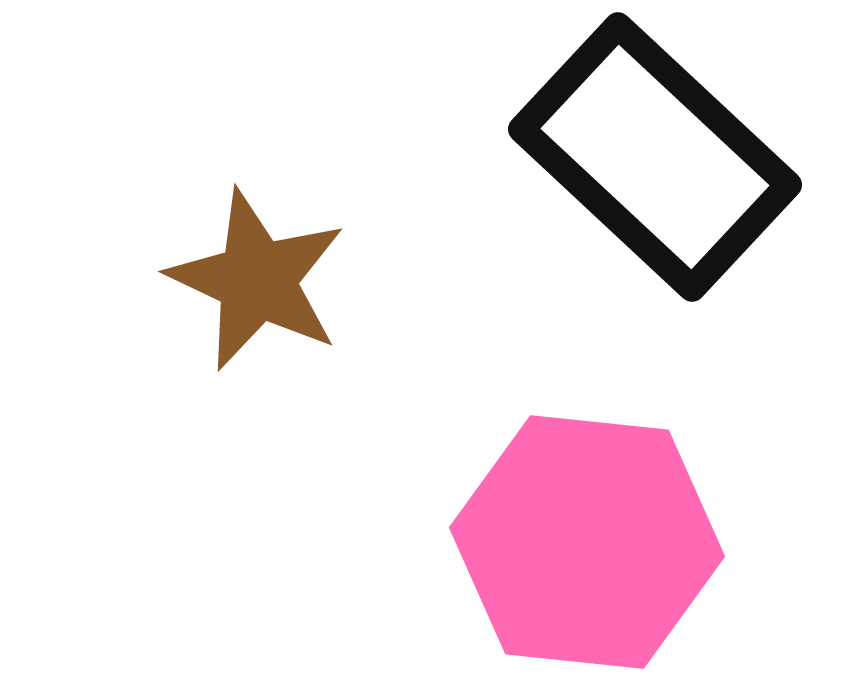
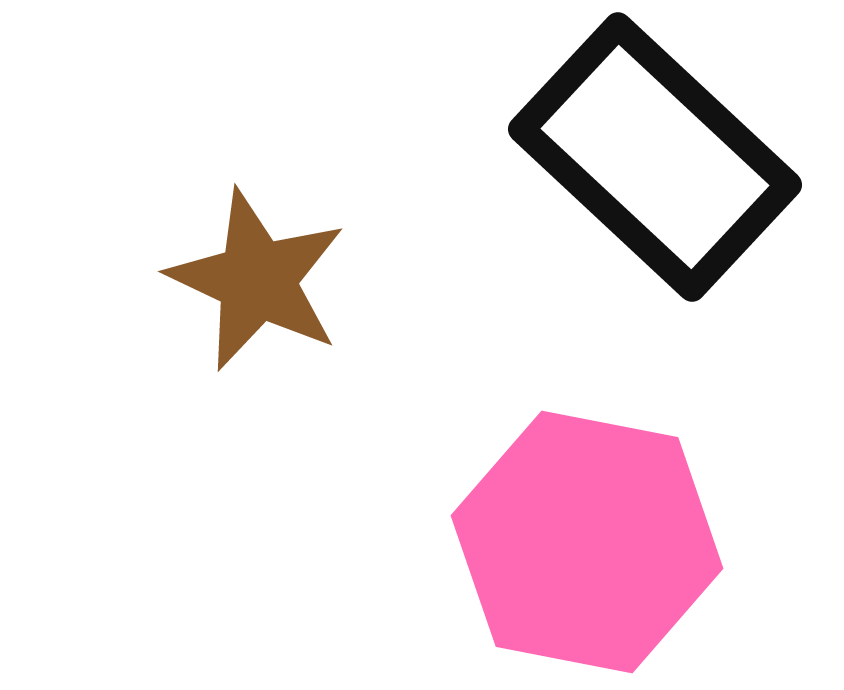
pink hexagon: rotated 5 degrees clockwise
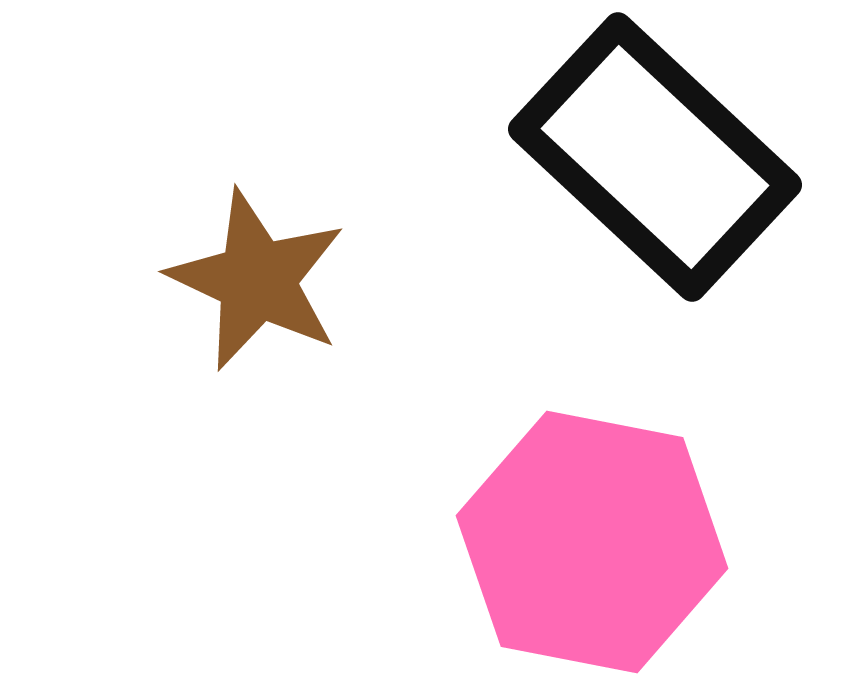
pink hexagon: moved 5 px right
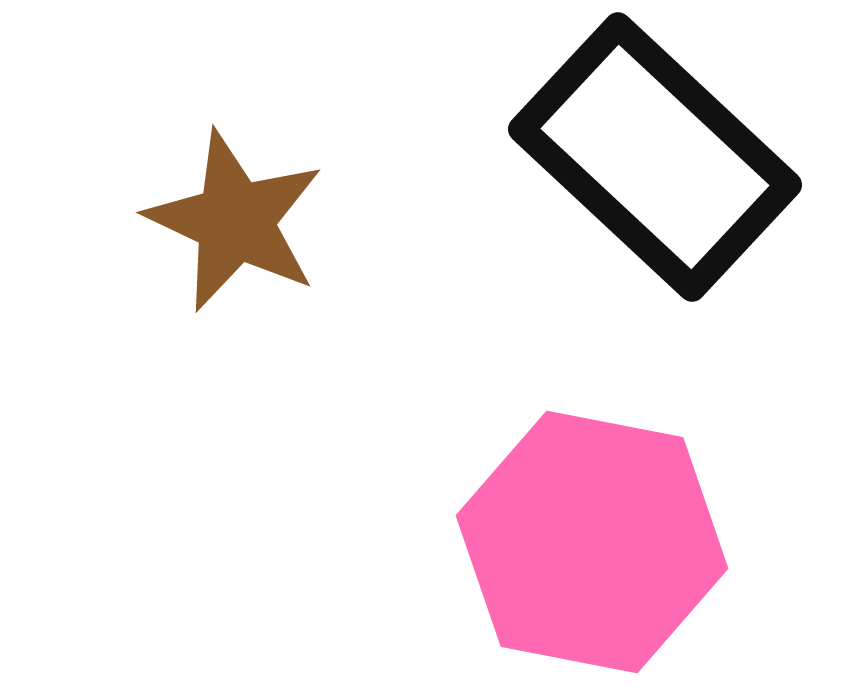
brown star: moved 22 px left, 59 px up
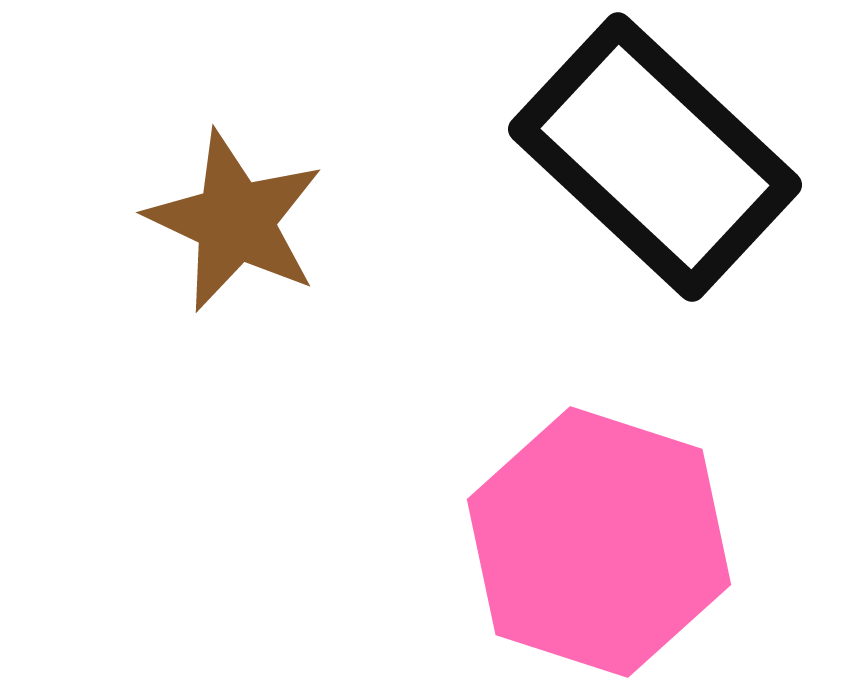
pink hexagon: moved 7 px right; rotated 7 degrees clockwise
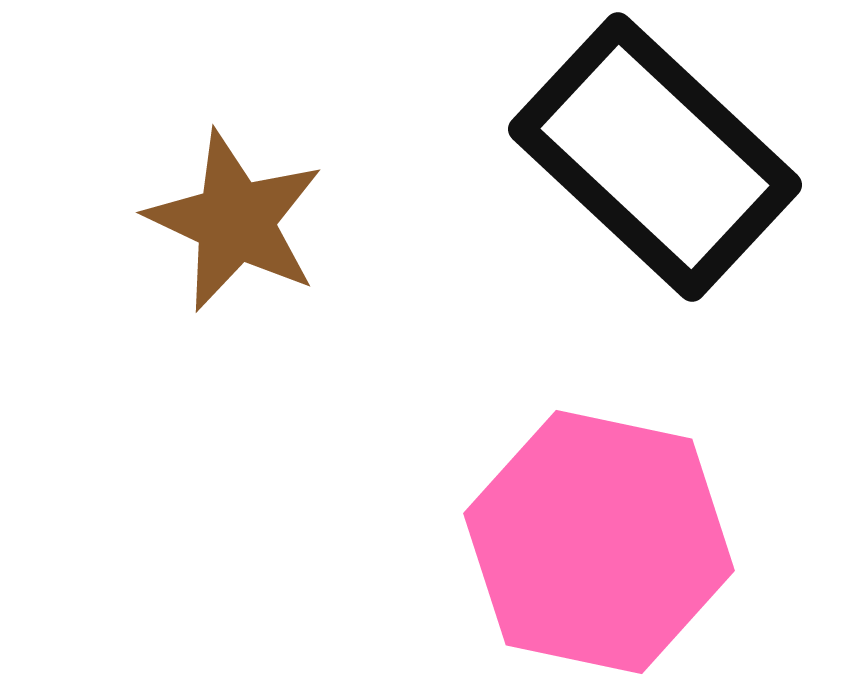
pink hexagon: rotated 6 degrees counterclockwise
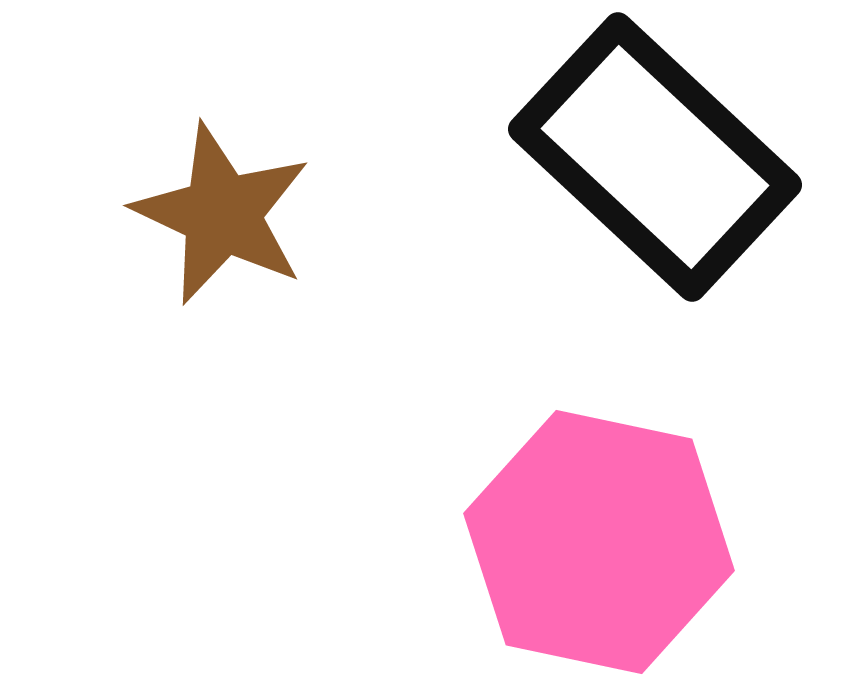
brown star: moved 13 px left, 7 px up
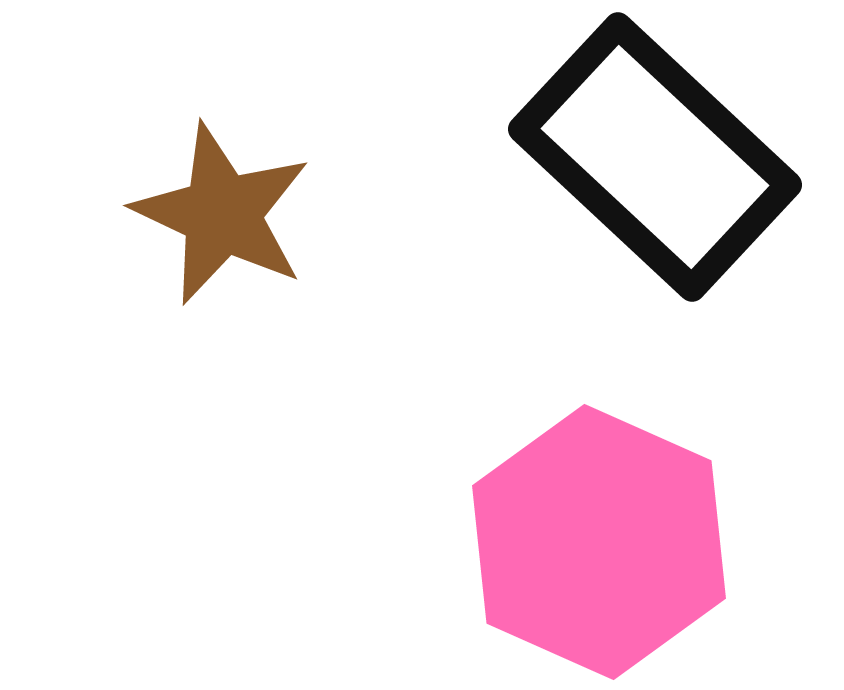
pink hexagon: rotated 12 degrees clockwise
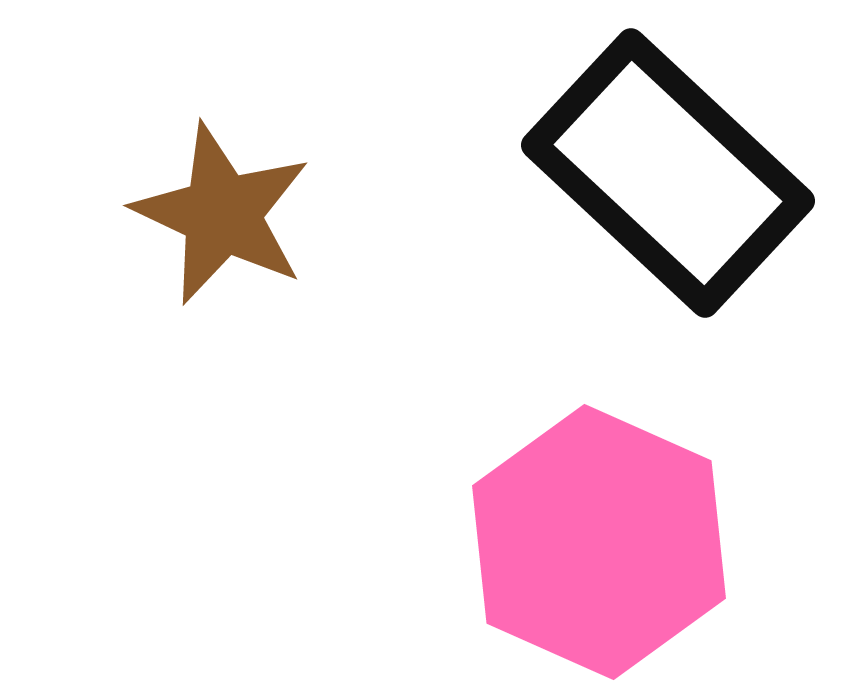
black rectangle: moved 13 px right, 16 px down
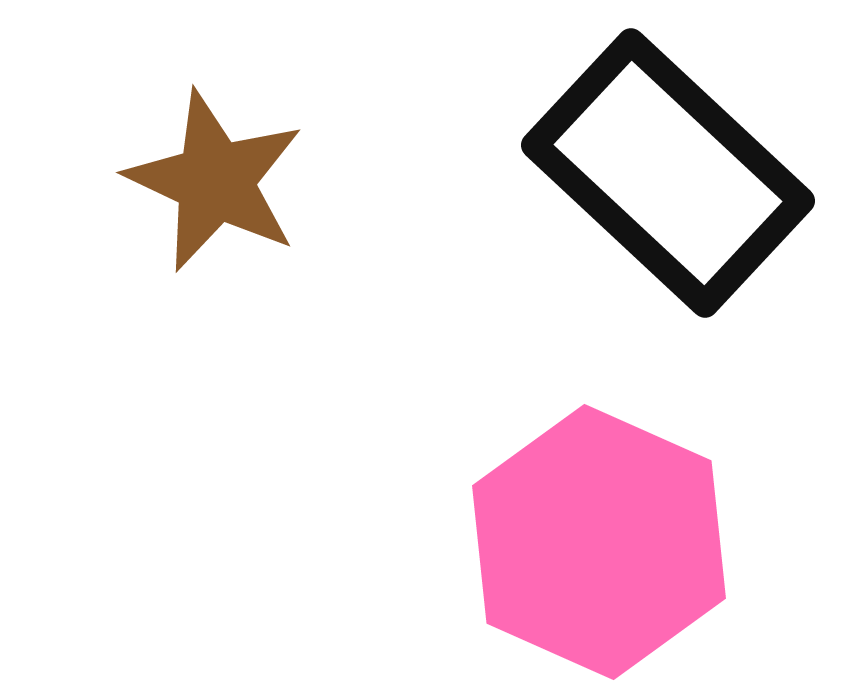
brown star: moved 7 px left, 33 px up
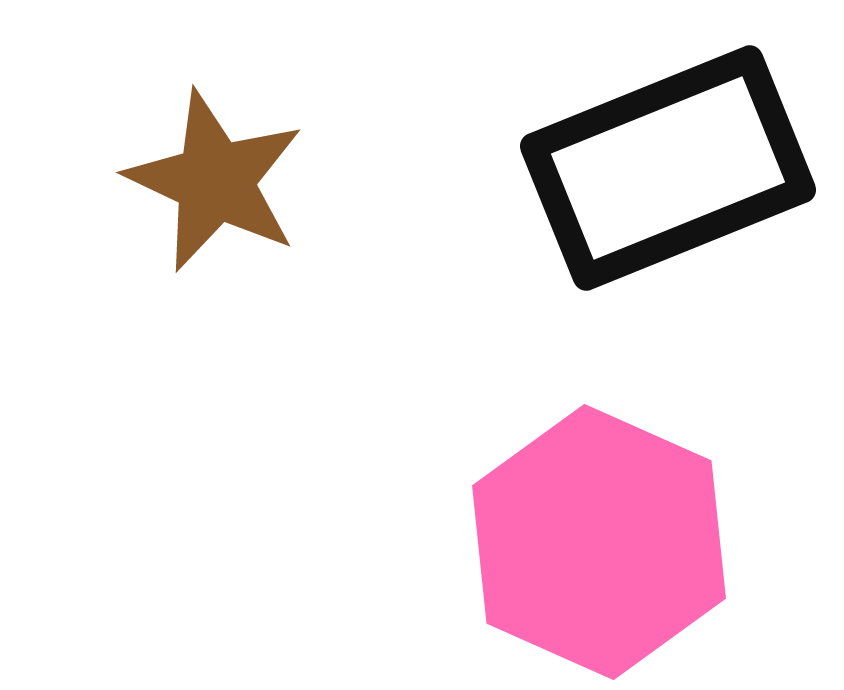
black rectangle: moved 5 px up; rotated 65 degrees counterclockwise
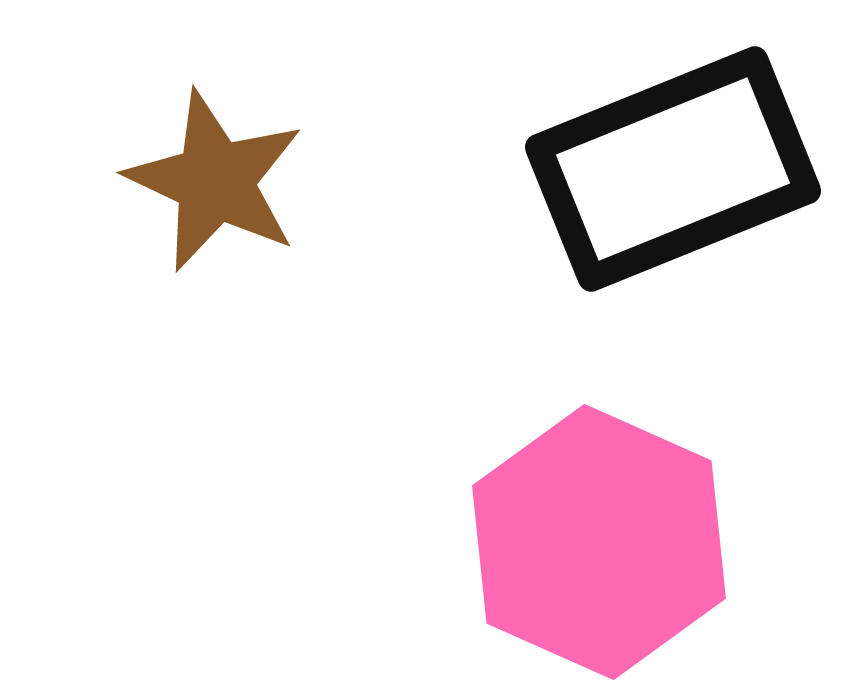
black rectangle: moved 5 px right, 1 px down
